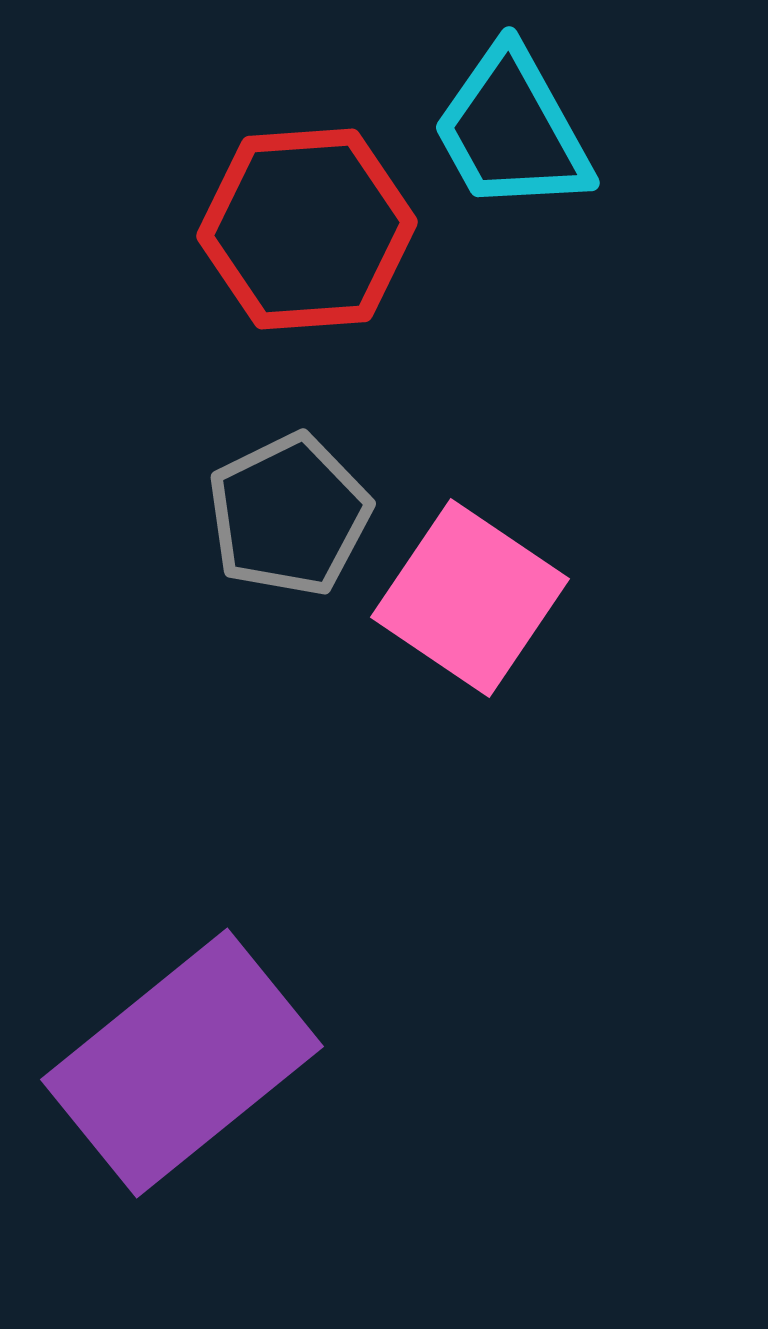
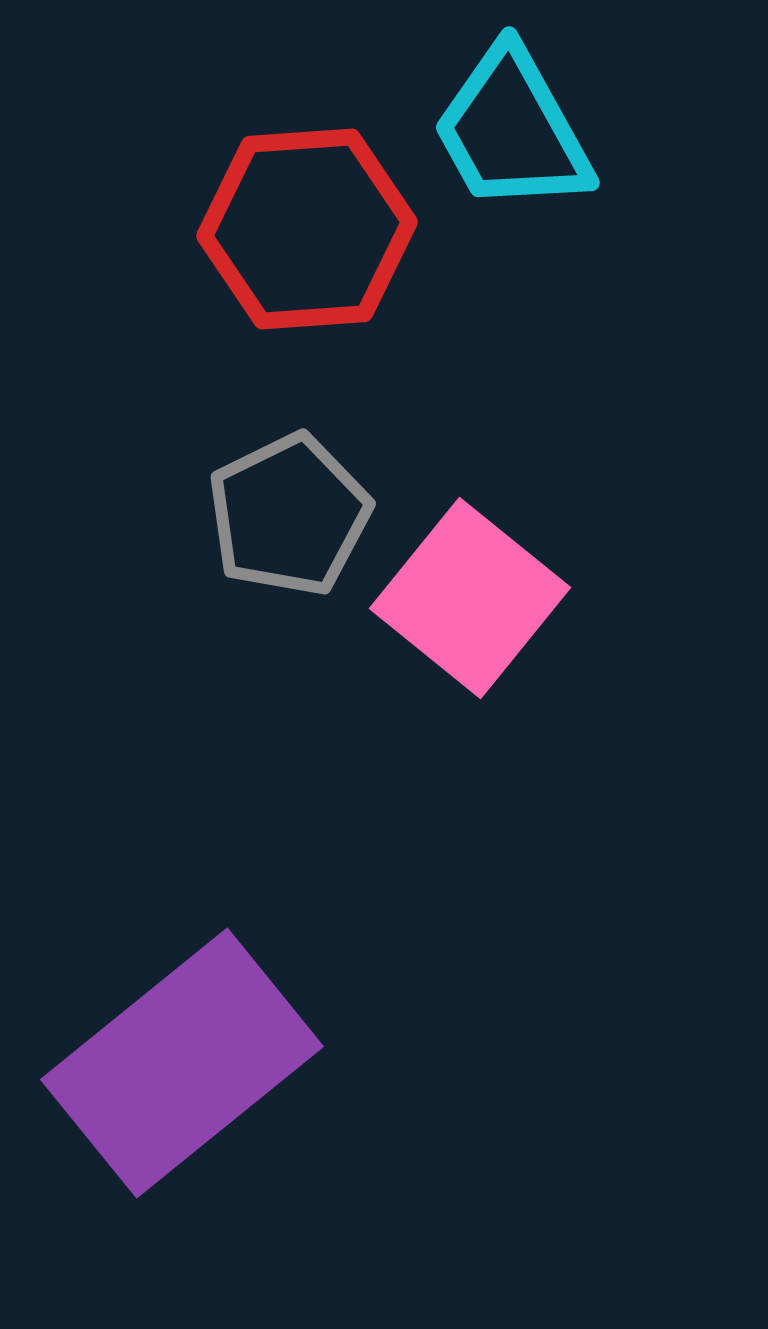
pink square: rotated 5 degrees clockwise
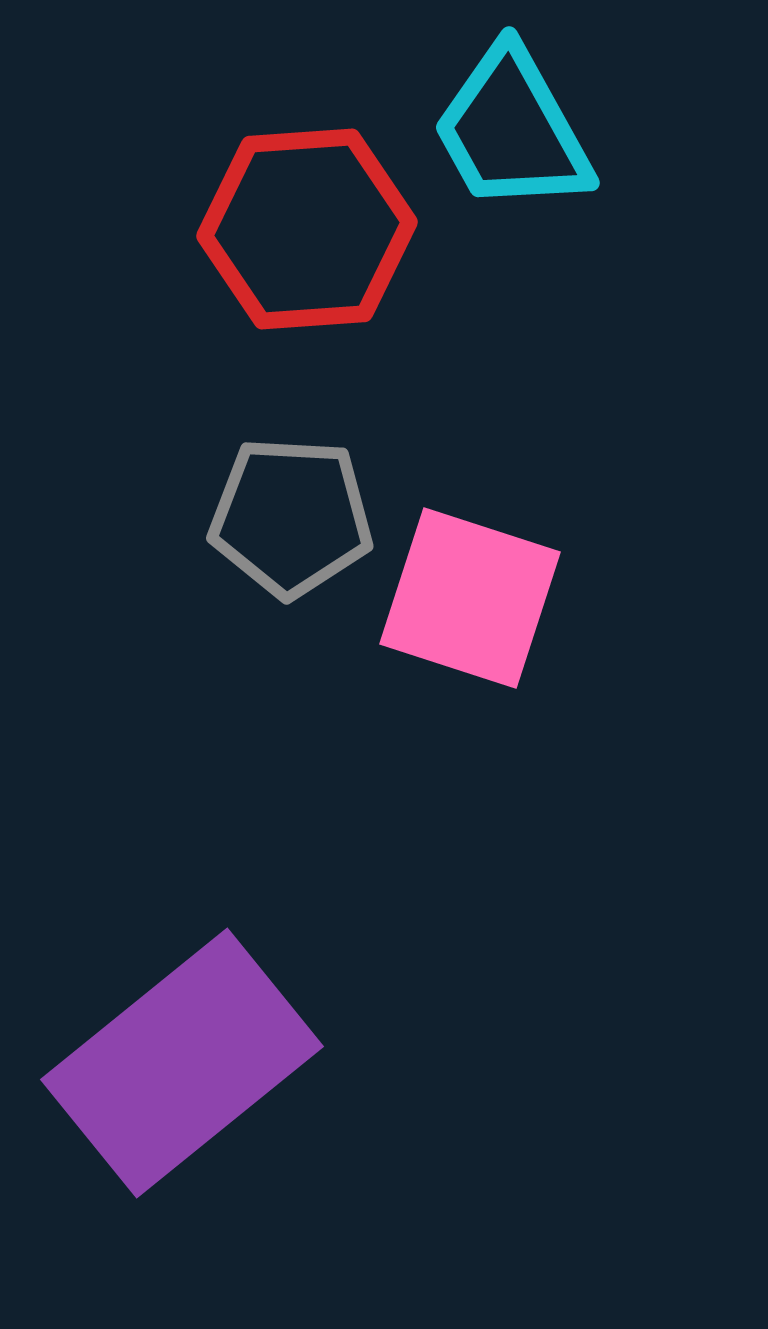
gray pentagon: moved 2 px right, 2 px down; rotated 29 degrees clockwise
pink square: rotated 21 degrees counterclockwise
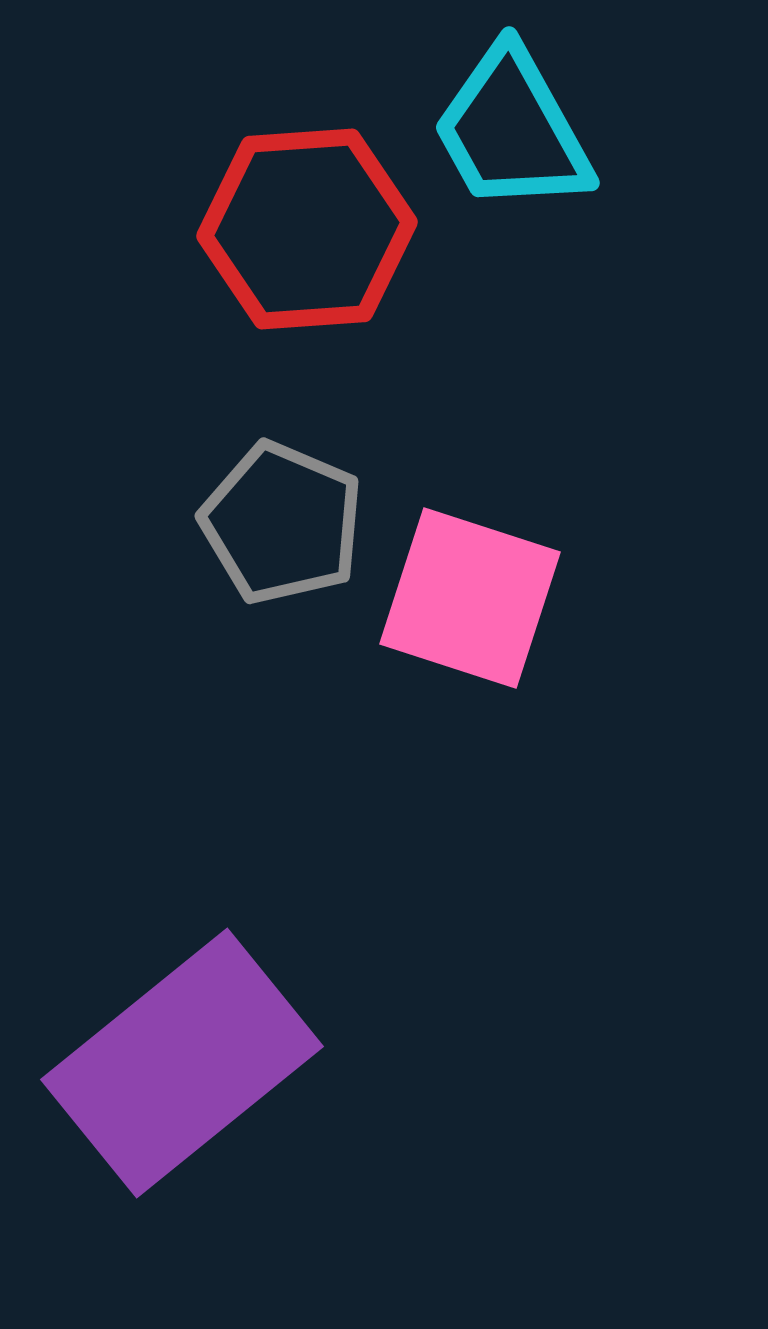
gray pentagon: moved 9 px left, 6 px down; rotated 20 degrees clockwise
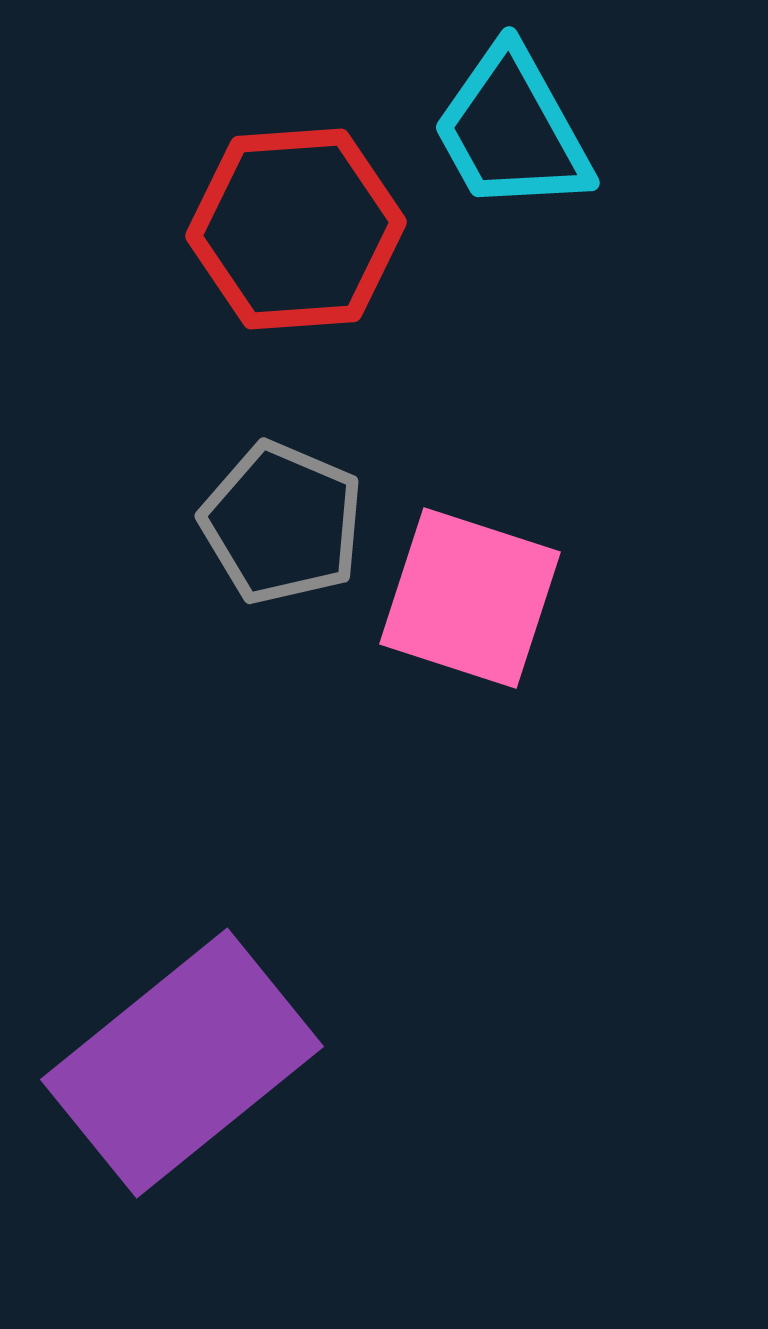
red hexagon: moved 11 px left
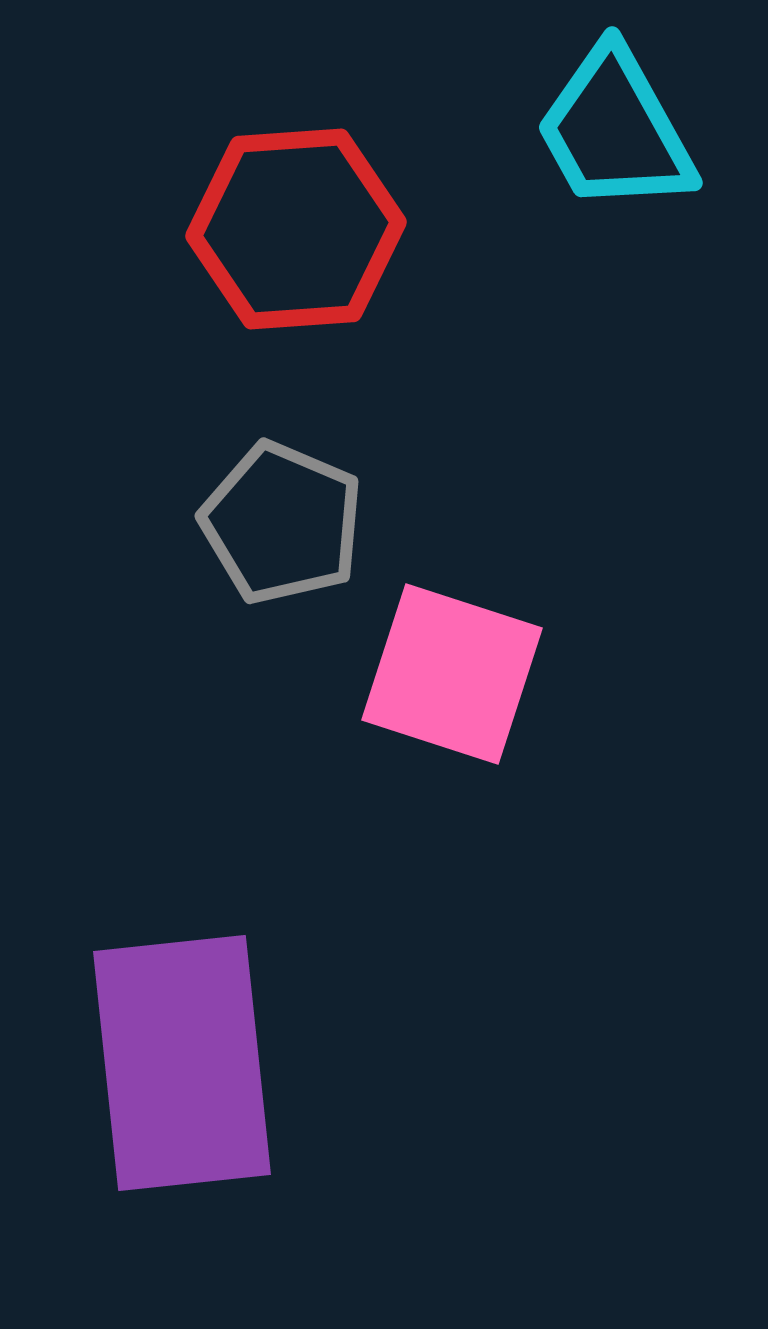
cyan trapezoid: moved 103 px right
pink square: moved 18 px left, 76 px down
purple rectangle: rotated 57 degrees counterclockwise
